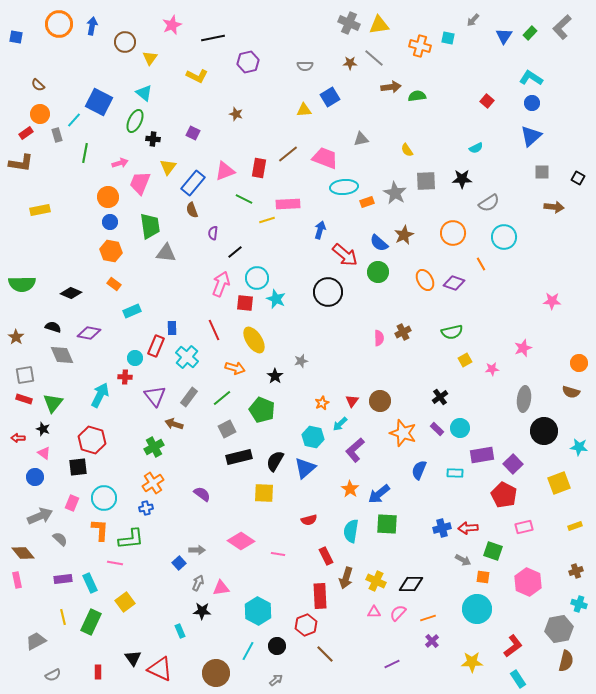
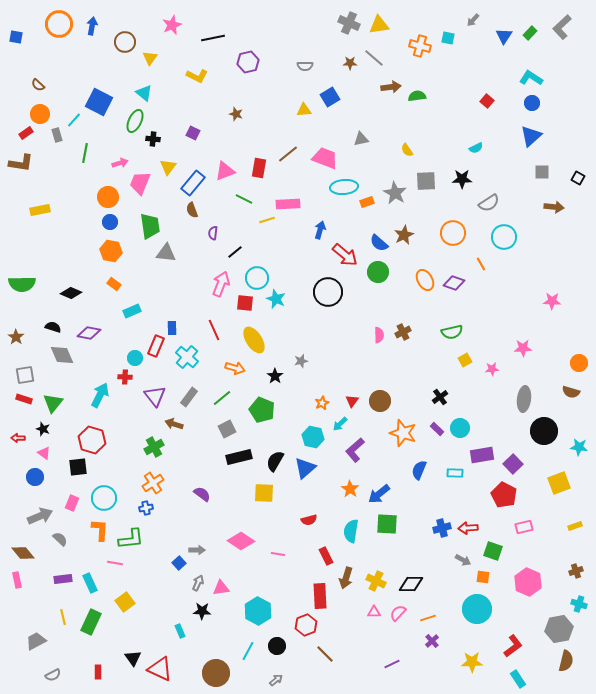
pink semicircle at (379, 338): moved 3 px up
pink star at (523, 348): rotated 18 degrees clockwise
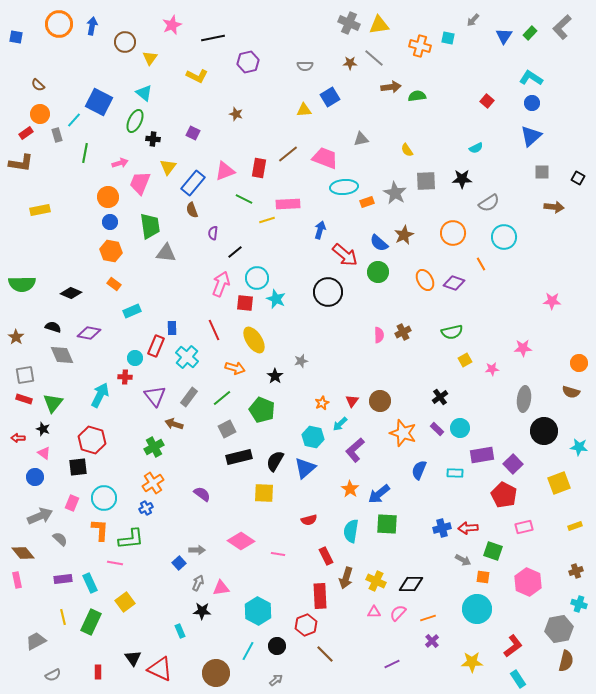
blue cross at (146, 508): rotated 16 degrees counterclockwise
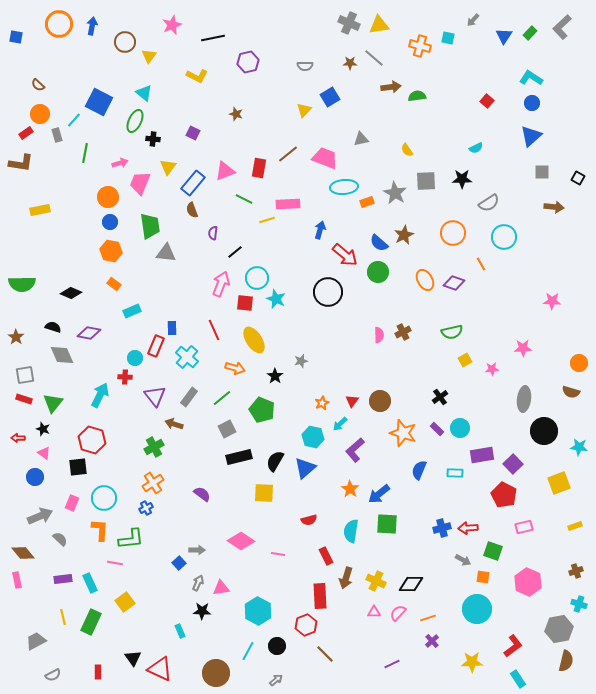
yellow triangle at (150, 58): moved 1 px left, 2 px up
yellow triangle at (304, 110): rotated 42 degrees counterclockwise
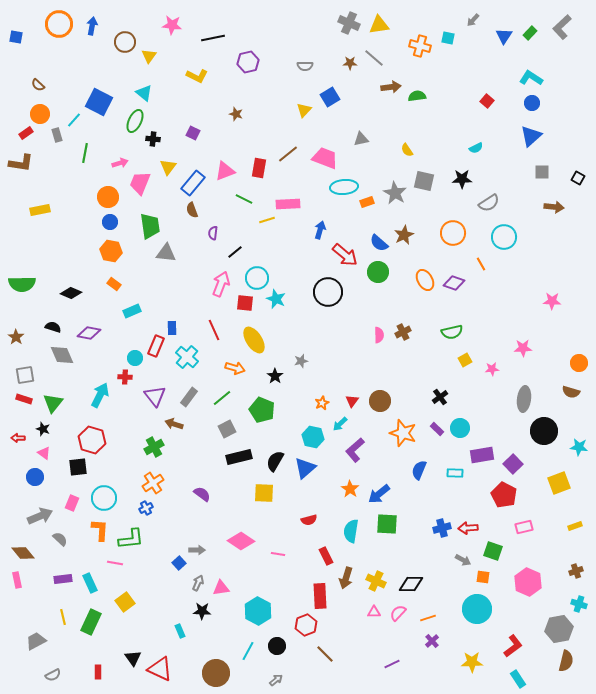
pink star at (172, 25): rotated 30 degrees clockwise
gray square at (426, 181): moved 2 px left; rotated 15 degrees clockwise
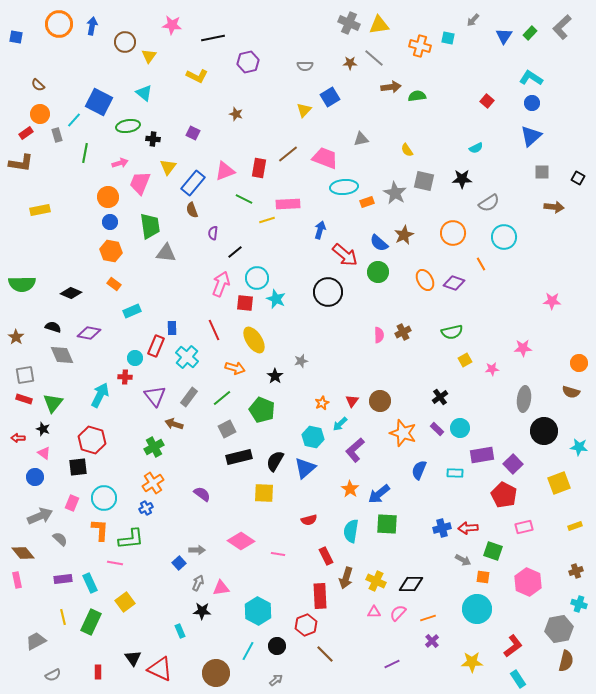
green ellipse at (135, 121): moved 7 px left, 5 px down; rotated 55 degrees clockwise
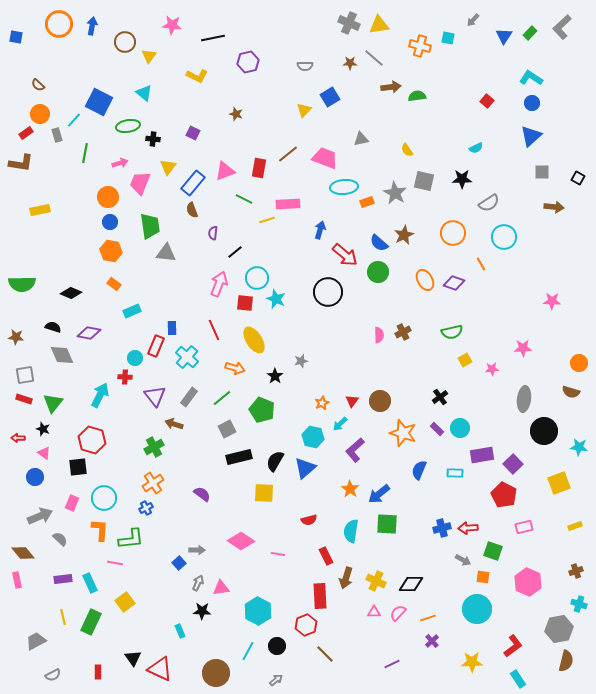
pink arrow at (221, 284): moved 2 px left
brown star at (16, 337): rotated 28 degrees counterclockwise
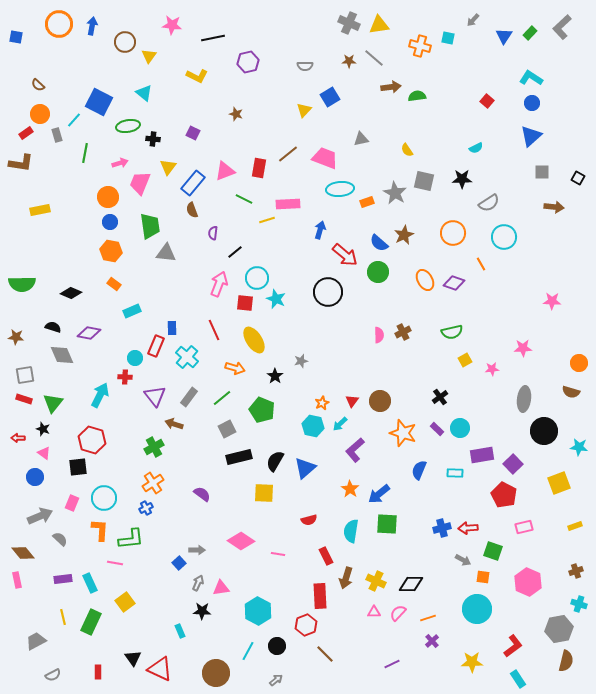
brown star at (350, 63): moved 1 px left, 2 px up
cyan ellipse at (344, 187): moved 4 px left, 2 px down
cyan hexagon at (313, 437): moved 11 px up
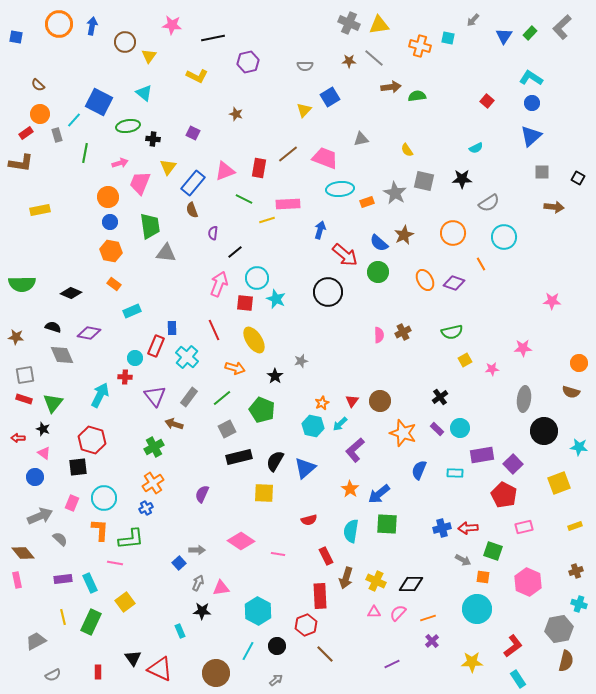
purple semicircle at (202, 494): rotated 102 degrees counterclockwise
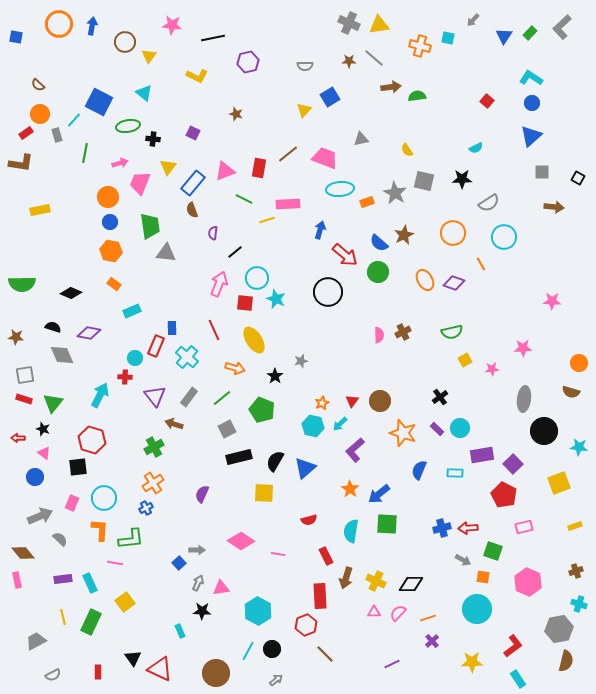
black circle at (277, 646): moved 5 px left, 3 px down
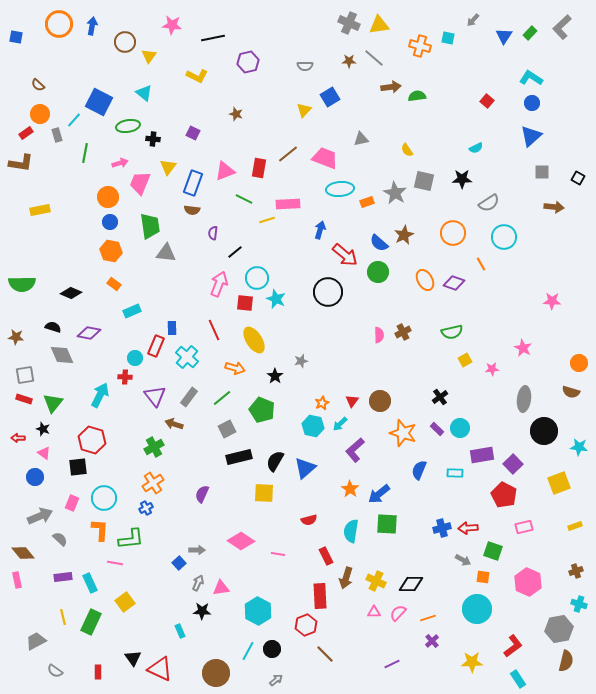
blue rectangle at (193, 183): rotated 20 degrees counterclockwise
brown semicircle at (192, 210): rotated 63 degrees counterclockwise
pink star at (523, 348): rotated 30 degrees clockwise
purple rectangle at (63, 579): moved 2 px up
gray semicircle at (53, 675): moved 2 px right, 4 px up; rotated 63 degrees clockwise
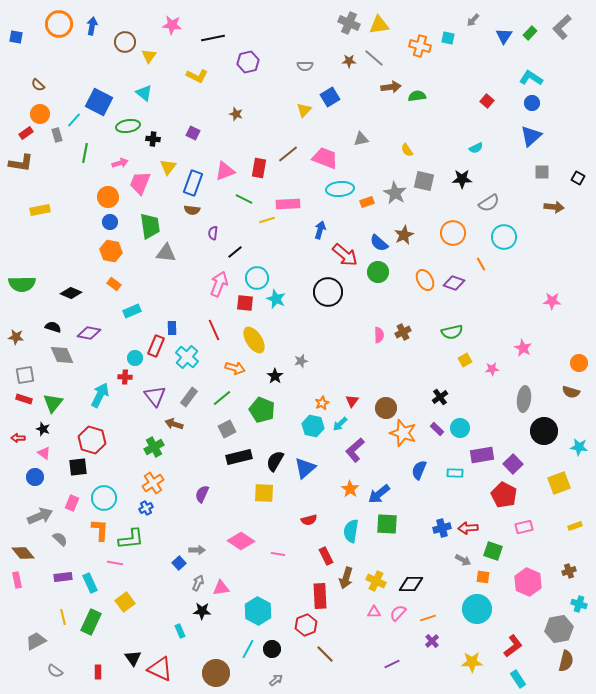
brown circle at (380, 401): moved 6 px right, 7 px down
brown cross at (576, 571): moved 7 px left
cyan line at (248, 651): moved 2 px up
